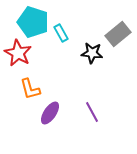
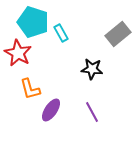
black star: moved 16 px down
purple ellipse: moved 1 px right, 3 px up
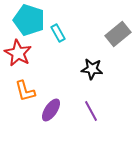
cyan pentagon: moved 4 px left, 2 px up
cyan rectangle: moved 3 px left
orange L-shape: moved 5 px left, 2 px down
purple line: moved 1 px left, 1 px up
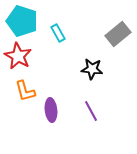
cyan pentagon: moved 7 px left, 1 px down
red star: moved 3 px down
purple ellipse: rotated 40 degrees counterclockwise
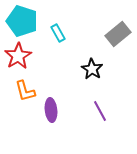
red star: rotated 12 degrees clockwise
black star: rotated 25 degrees clockwise
purple line: moved 9 px right
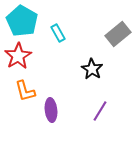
cyan pentagon: rotated 12 degrees clockwise
purple line: rotated 60 degrees clockwise
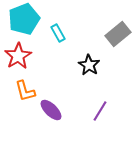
cyan pentagon: moved 2 px right, 2 px up; rotated 20 degrees clockwise
black star: moved 3 px left, 4 px up
purple ellipse: rotated 40 degrees counterclockwise
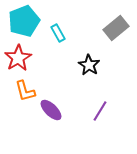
cyan pentagon: moved 2 px down
gray rectangle: moved 2 px left, 6 px up
red star: moved 2 px down
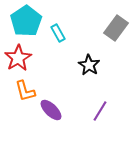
cyan pentagon: moved 2 px right; rotated 12 degrees counterclockwise
gray rectangle: rotated 15 degrees counterclockwise
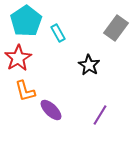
purple line: moved 4 px down
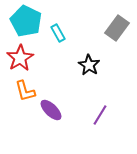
cyan pentagon: rotated 12 degrees counterclockwise
gray rectangle: moved 1 px right
red star: moved 2 px right
